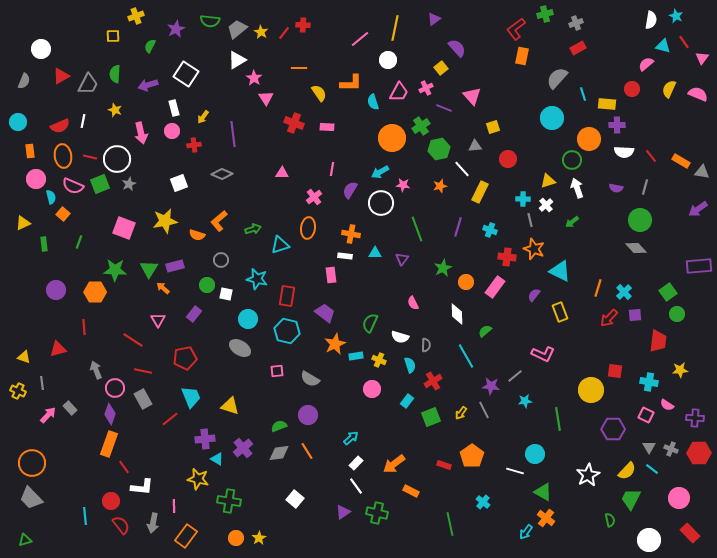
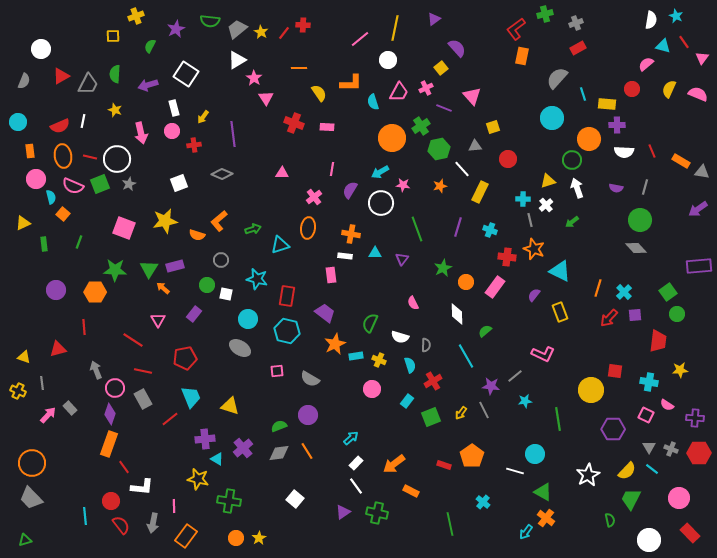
red line at (651, 156): moved 1 px right, 5 px up; rotated 16 degrees clockwise
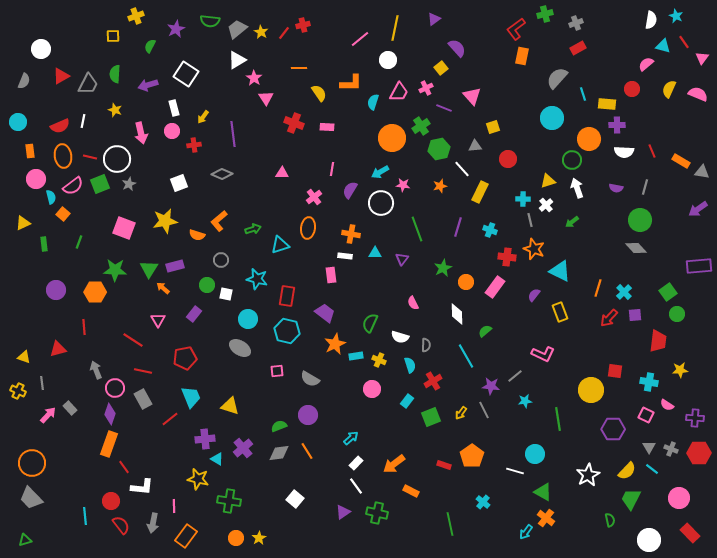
red cross at (303, 25): rotated 16 degrees counterclockwise
cyan semicircle at (373, 102): rotated 35 degrees clockwise
pink semicircle at (73, 186): rotated 60 degrees counterclockwise
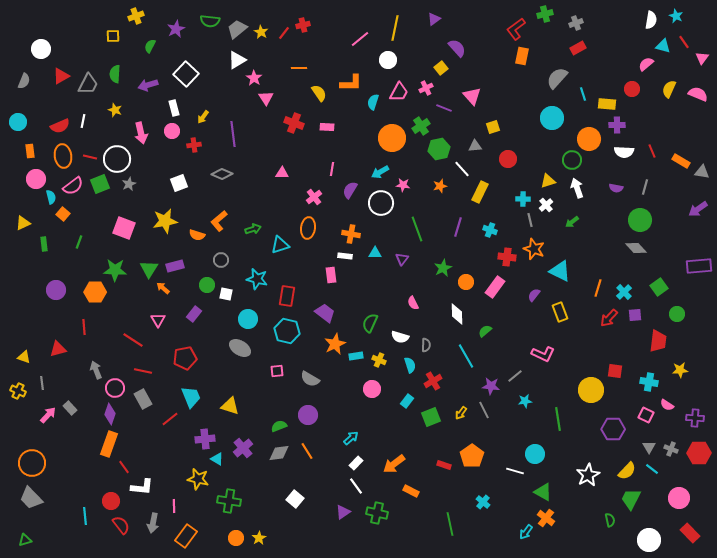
white square at (186, 74): rotated 10 degrees clockwise
green square at (668, 292): moved 9 px left, 5 px up
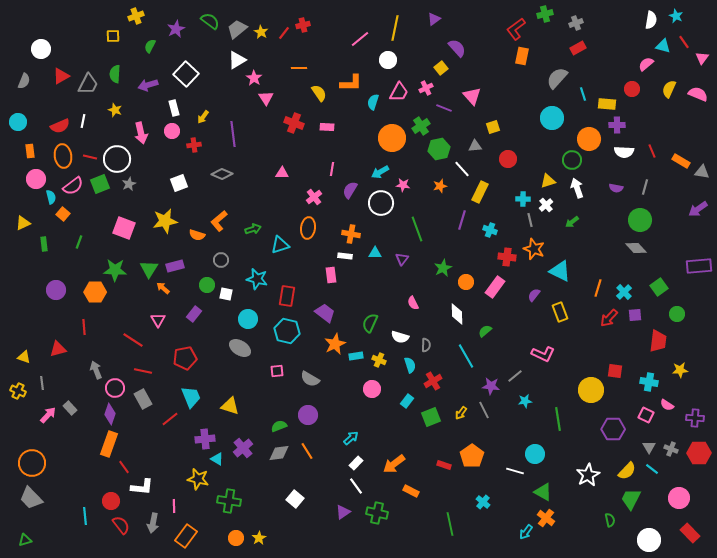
green semicircle at (210, 21): rotated 150 degrees counterclockwise
purple line at (458, 227): moved 4 px right, 7 px up
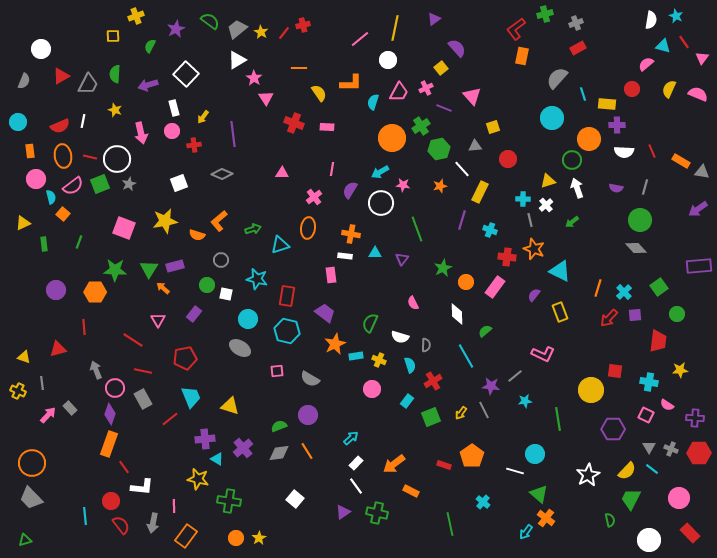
green triangle at (543, 492): moved 4 px left, 2 px down; rotated 12 degrees clockwise
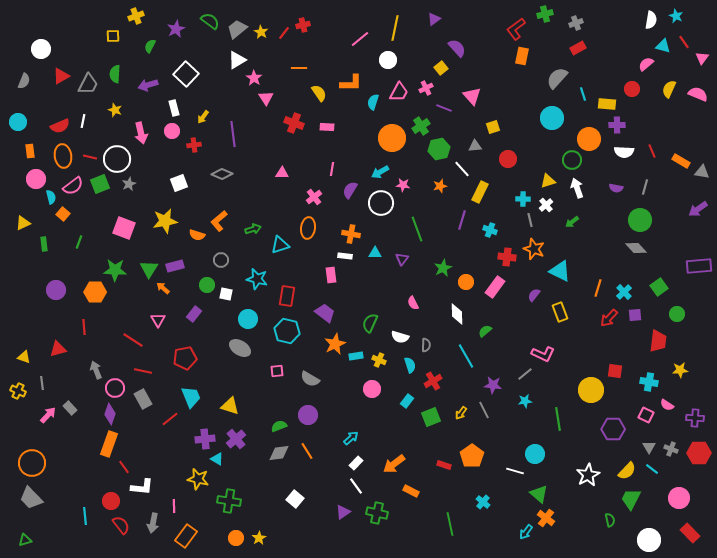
gray line at (515, 376): moved 10 px right, 2 px up
purple star at (491, 386): moved 2 px right, 1 px up
purple cross at (243, 448): moved 7 px left, 9 px up
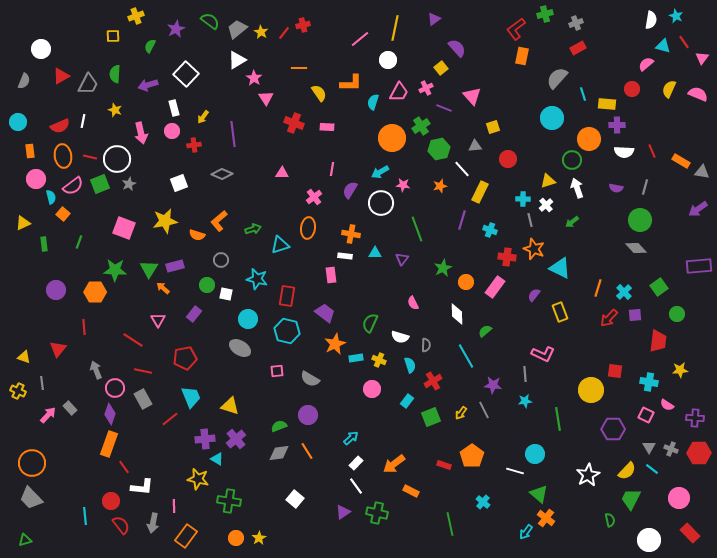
cyan triangle at (560, 271): moved 3 px up
red triangle at (58, 349): rotated 36 degrees counterclockwise
cyan rectangle at (356, 356): moved 2 px down
gray line at (525, 374): rotated 56 degrees counterclockwise
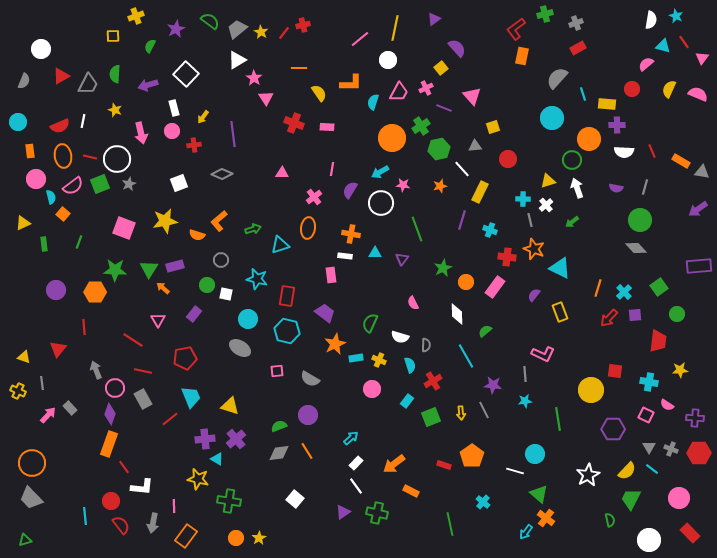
yellow arrow at (461, 413): rotated 40 degrees counterclockwise
